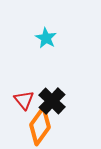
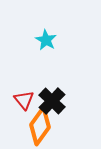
cyan star: moved 2 px down
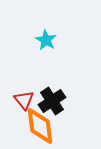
black cross: rotated 12 degrees clockwise
orange diamond: rotated 42 degrees counterclockwise
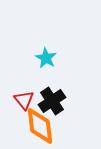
cyan star: moved 18 px down
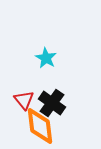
black cross: moved 2 px down; rotated 20 degrees counterclockwise
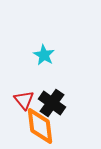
cyan star: moved 2 px left, 3 px up
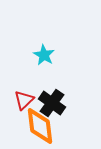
red triangle: rotated 25 degrees clockwise
